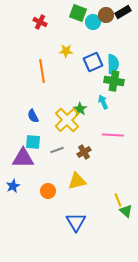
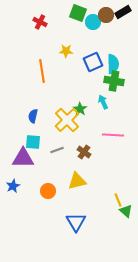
blue semicircle: rotated 40 degrees clockwise
brown cross: rotated 24 degrees counterclockwise
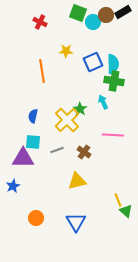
orange circle: moved 12 px left, 27 px down
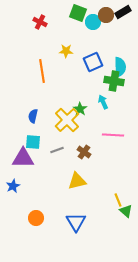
cyan semicircle: moved 7 px right, 3 px down
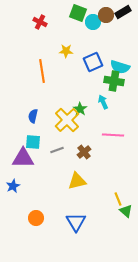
cyan semicircle: rotated 108 degrees clockwise
brown cross: rotated 16 degrees clockwise
yellow line: moved 1 px up
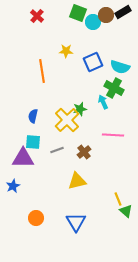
red cross: moved 3 px left, 6 px up; rotated 16 degrees clockwise
green cross: moved 7 px down; rotated 18 degrees clockwise
green star: rotated 24 degrees clockwise
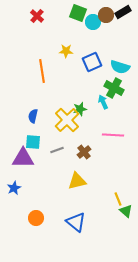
blue square: moved 1 px left
blue star: moved 1 px right, 2 px down
blue triangle: rotated 20 degrees counterclockwise
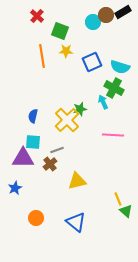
green square: moved 18 px left, 18 px down
orange line: moved 15 px up
brown cross: moved 34 px left, 12 px down
blue star: moved 1 px right
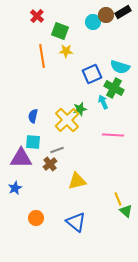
blue square: moved 12 px down
purple triangle: moved 2 px left
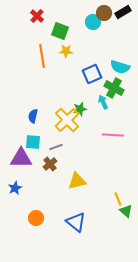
brown circle: moved 2 px left, 2 px up
gray line: moved 1 px left, 3 px up
